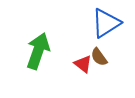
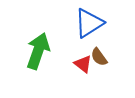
blue triangle: moved 17 px left
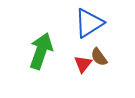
green arrow: moved 3 px right
red triangle: rotated 30 degrees clockwise
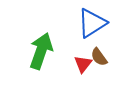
blue triangle: moved 3 px right
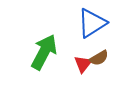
green arrow: moved 3 px right, 1 px down; rotated 9 degrees clockwise
brown semicircle: moved 1 px down; rotated 84 degrees counterclockwise
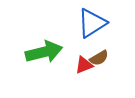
green arrow: rotated 48 degrees clockwise
red triangle: moved 1 px right, 1 px down; rotated 30 degrees clockwise
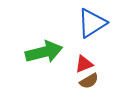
brown semicircle: moved 10 px left, 23 px down
red triangle: moved 1 px up
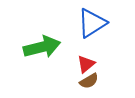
green arrow: moved 2 px left, 5 px up
red triangle: moved 2 px right; rotated 18 degrees counterclockwise
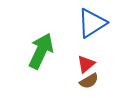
green arrow: moved 1 px left, 4 px down; rotated 51 degrees counterclockwise
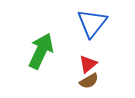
blue triangle: rotated 20 degrees counterclockwise
red triangle: moved 2 px right
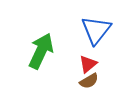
blue triangle: moved 4 px right, 7 px down
